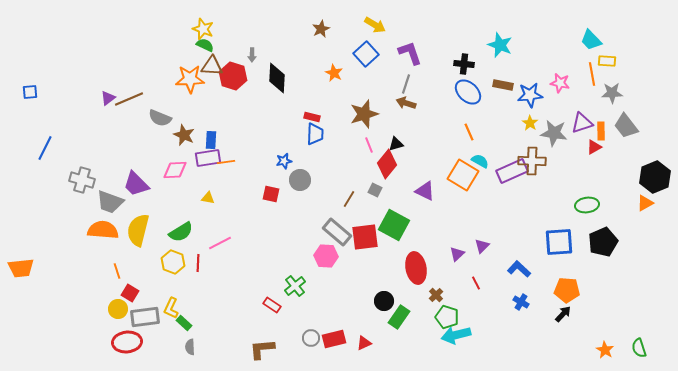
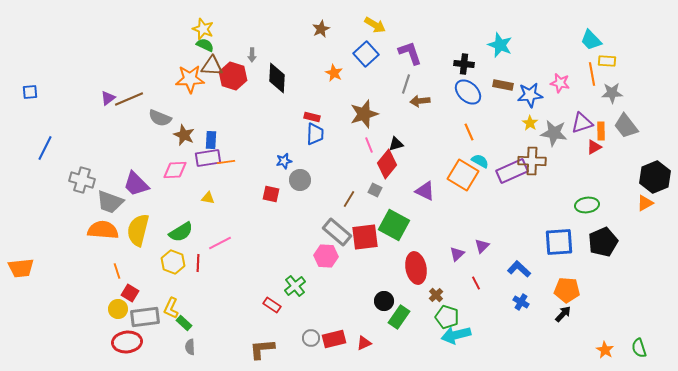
brown arrow at (406, 103): moved 14 px right, 2 px up; rotated 24 degrees counterclockwise
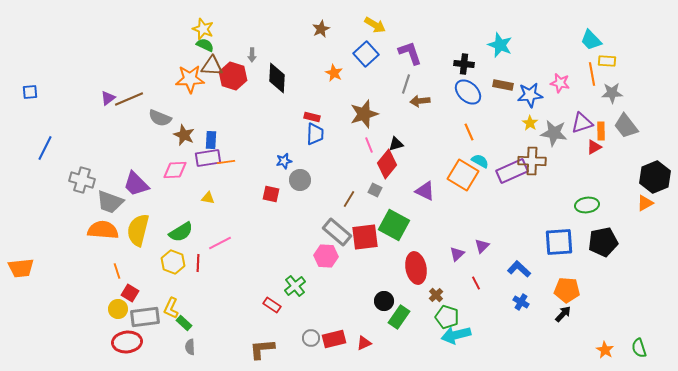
black pentagon at (603, 242): rotated 12 degrees clockwise
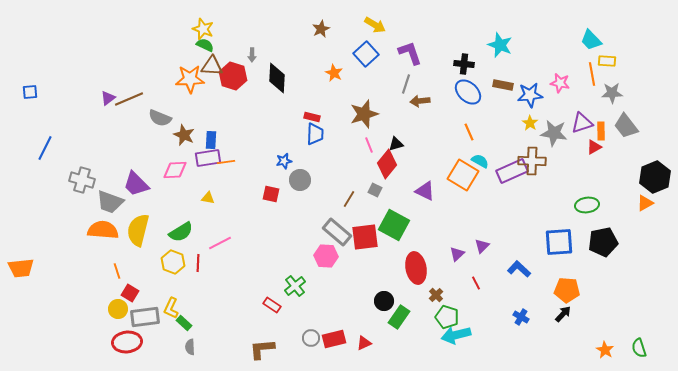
blue cross at (521, 302): moved 15 px down
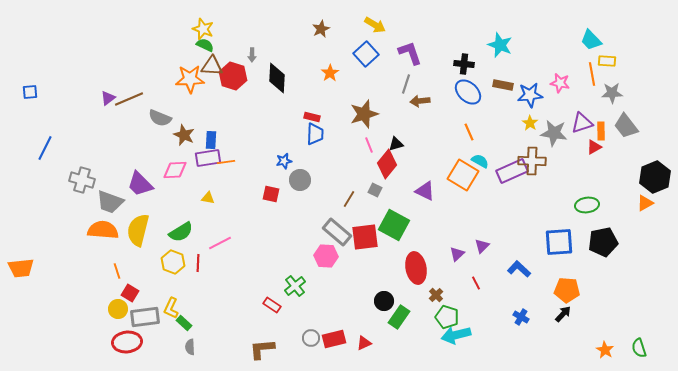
orange star at (334, 73): moved 4 px left; rotated 12 degrees clockwise
purple trapezoid at (136, 184): moved 4 px right
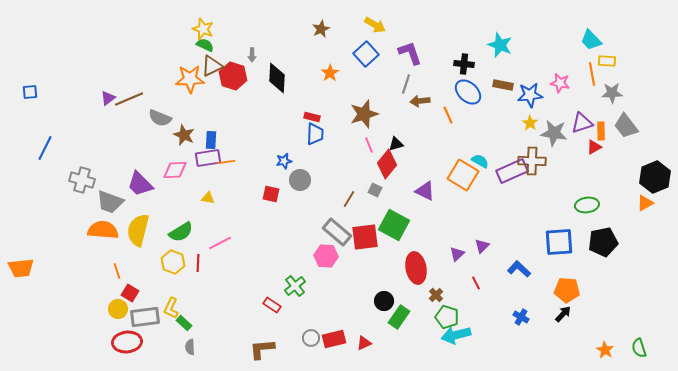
brown triangle at (212, 66): rotated 30 degrees counterclockwise
orange line at (469, 132): moved 21 px left, 17 px up
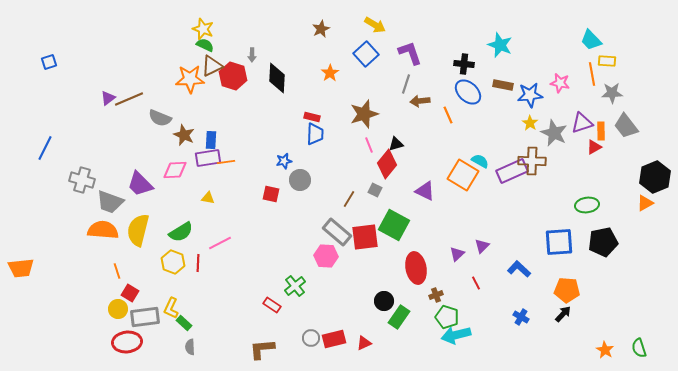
blue square at (30, 92): moved 19 px right, 30 px up; rotated 14 degrees counterclockwise
gray star at (554, 133): rotated 16 degrees clockwise
brown cross at (436, 295): rotated 24 degrees clockwise
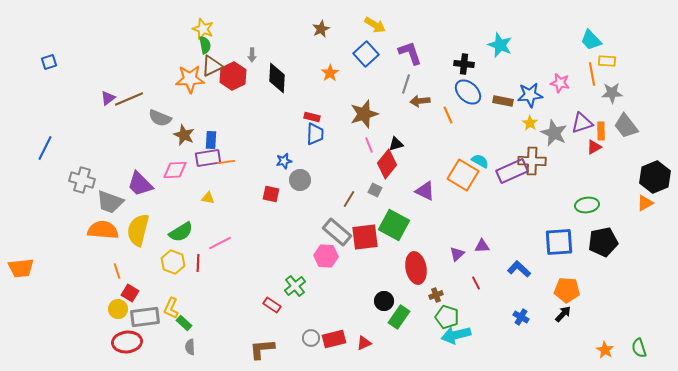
green semicircle at (205, 45): rotated 54 degrees clockwise
red hexagon at (233, 76): rotated 16 degrees clockwise
brown rectangle at (503, 85): moved 16 px down
purple triangle at (482, 246): rotated 42 degrees clockwise
